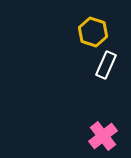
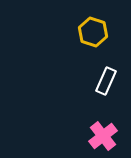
white rectangle: moved 16 px down
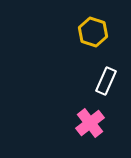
pink cross: moved 13 px left, 13 px up
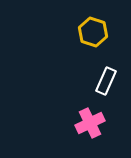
pink cross: rotated 12 degrees clockwise
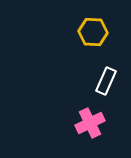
yellow hexagon: rotated 16 degrees counterclockwise
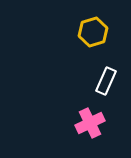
yellow hexagon: rotated 20 degrees counterclockwise
